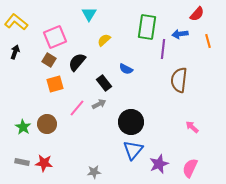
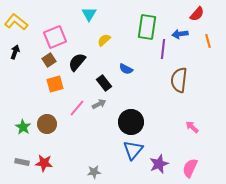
brown square: rotated 24 degrees clockwise
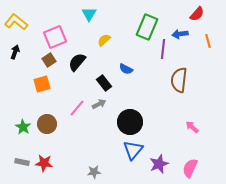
green rectangle: rotated 15 degrees clockwise
orange square: moved 13 px left
black circle: moved 1 px left
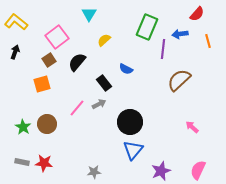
pink square: moved 2 px right; rotated 15 degrees counterclockwise
brown semicircle: rotated 40 degrees clockwise
purple star: moved 2 px right, 7 px down
pink semicircle: moved 8 px right, 2 px down
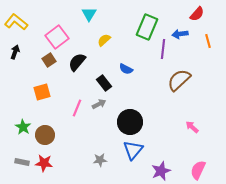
orange square: moved 8 px down
pink line: rotated 18 degrees counterclockwise
brown circle: moved 2 px left, 11 px down
gray star: moved 6 px right, 12 px up
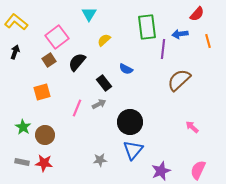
green rectangle: rotated 30 degrees counterclockwise
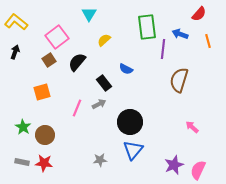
red semicircle: moved 2 px right
blue arrow: rotated 28 degrees clockwise
brown semicircle: rotated 30 degrees counterclockwise
purple star: moved 13 px right, 6 px up
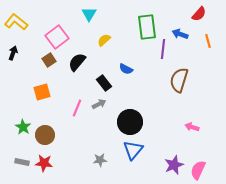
black arrow: moved 2 px left, 1 px down
pink arrow: rotated 24 degrees counterclockwise
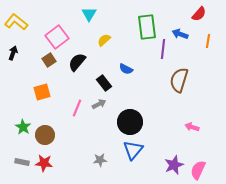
orange line: rotated 24 degrees clockwise
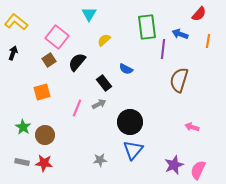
pink square: rotated 15 degrees counterclockwise
